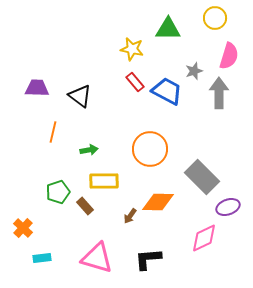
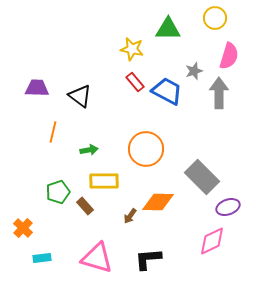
orange circle: moved 4 px left
pink diamond: moved 8 px right, 3 px down
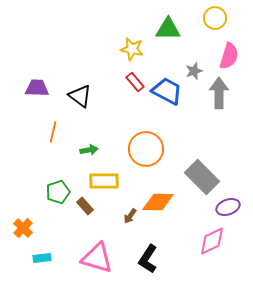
black L-shape: rotated 52 degrees counterclockwise
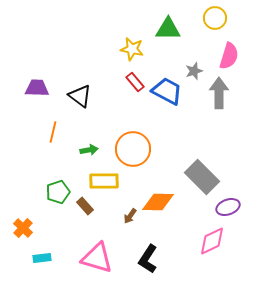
orange circle: moved 13 px left
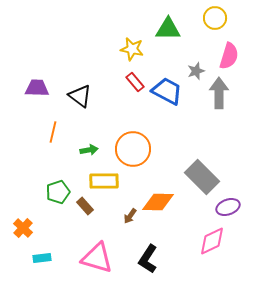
gray star: moved 2 px right
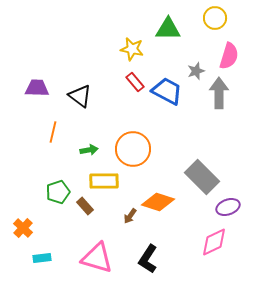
orange diamond: rotated 16 degrees clockwise
pink diamond: moved 2 px right, 1 px down
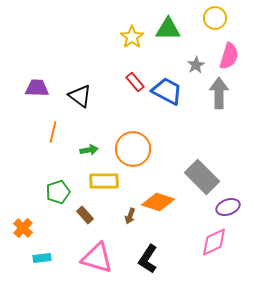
yellow star: moved 12 px up; rotated 25 degrees clockwise
gray star: moved 6 px up; rotated 12 degrees counterclockwise
brown rectangle: moved 9 px down
brown arrow: rotated 14 degrees counterclockwise
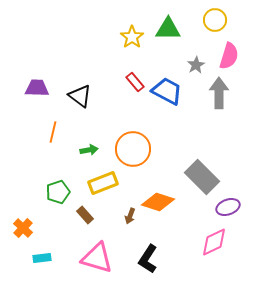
yellow circle: moved 2 px down
yellow rectangle: moved 1 px left, 2 px down; rotated 20 degrees counterclockwise
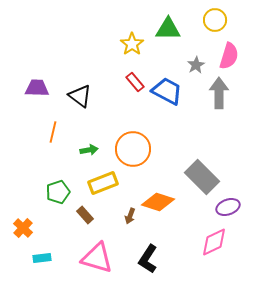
yellow star: moved 7 px down
